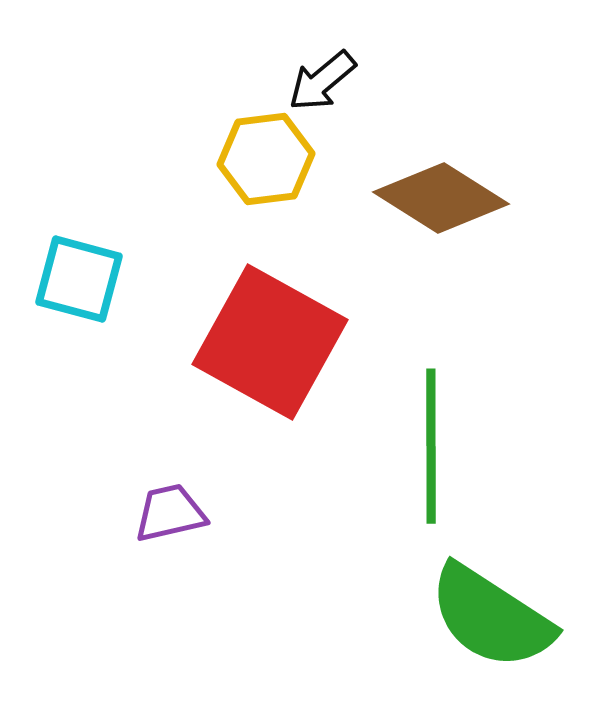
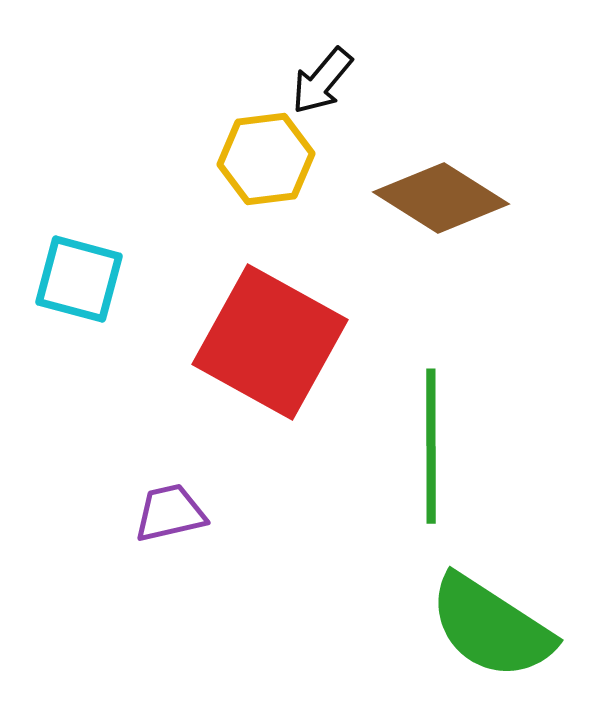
black arrow: rotated 10 degrees counterclockwise
green semicircle: moved 10 px down
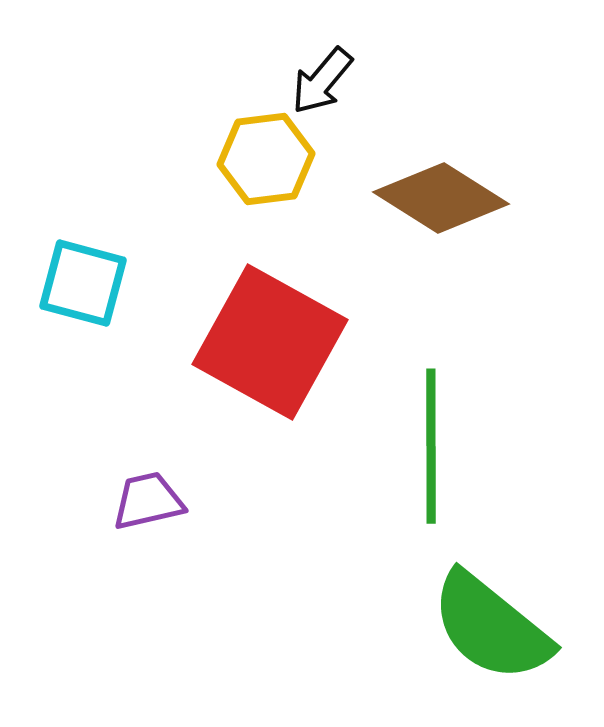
cyan square: moved 4 px right, 4 px down
purple trapezoid: moved 22 px left, 12 px up
green semicircle: rotated 6 degrees clockwise
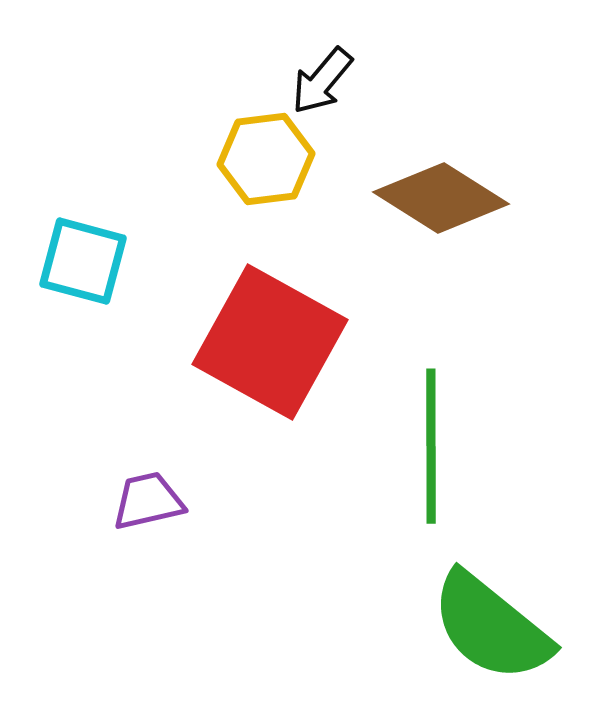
cyan square: moved 22 px up
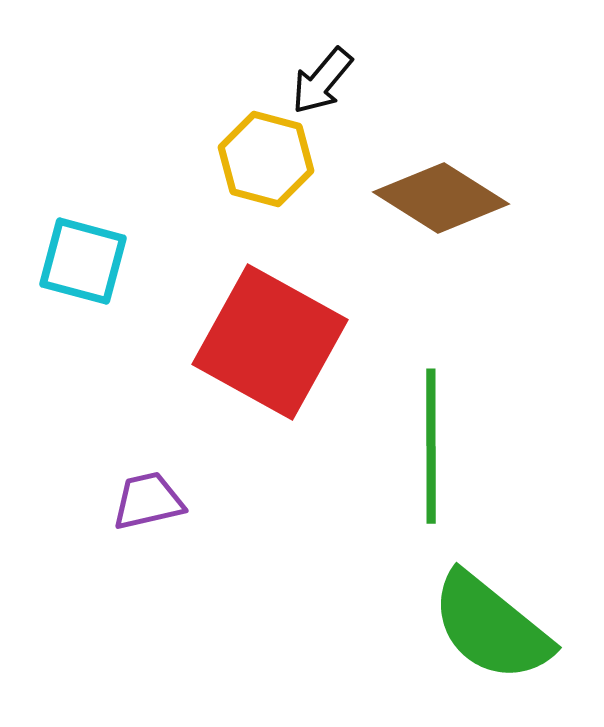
yellow hexagon: rotated 22 degrees clockwise
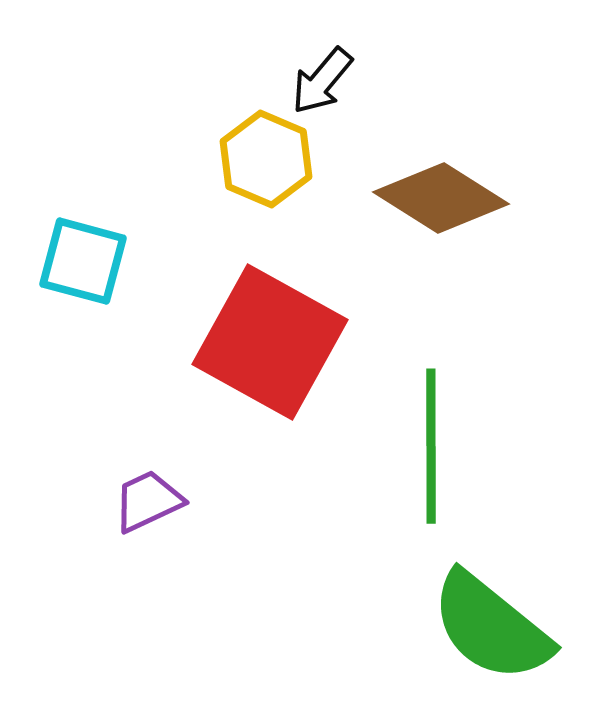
yellow hexagon: rotated 8 degrees clockwise
purple trapezoid: rotated 12 degrees counterclockwise
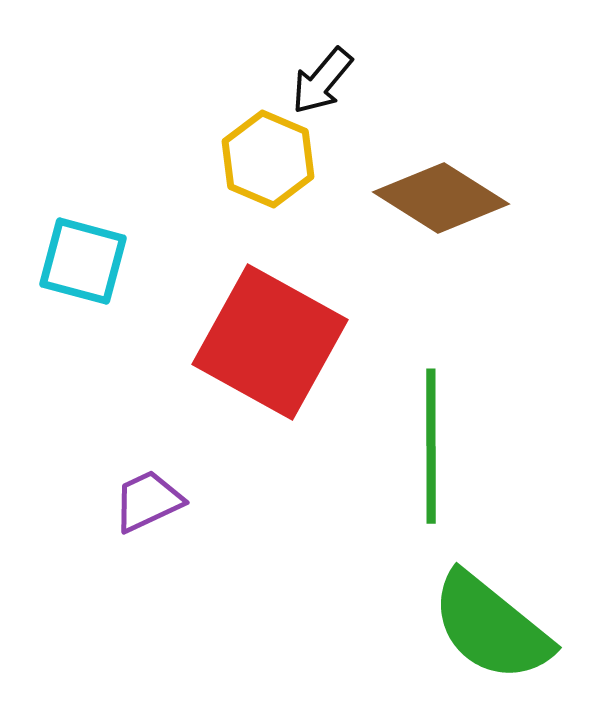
yellow hexagon: moved 2 px right
